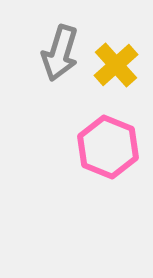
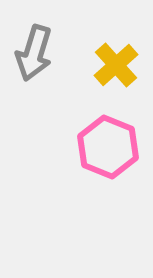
gray arrow: moved 26 px left
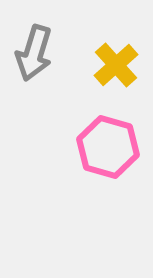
pink hexagon: rotated 6 degrees counterclockwise
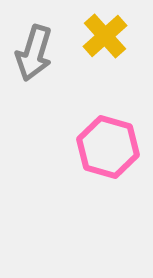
yellow cross: moved 11 px left, 29 px up
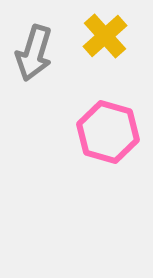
pink hexagon: moved 15 px up
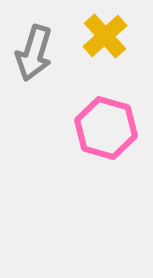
pink hexagon: moved 2 px left, 4 px up
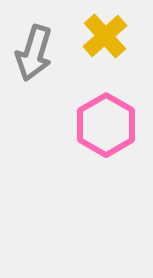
pink hexagon: moved 3 px up; rotated 14 degrees clockwise
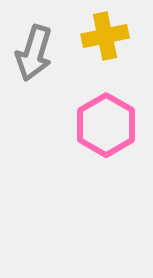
yellow cross: rotated 30 degrees clockwise
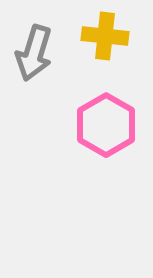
yellow cross: rotated 18 degrees clockwise
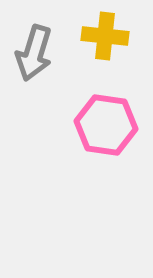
pink hexagon: rotated 22 degrees counterclockwise
